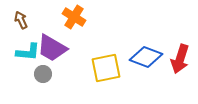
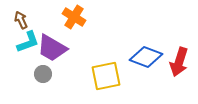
cyan L-shape: moved 10 px up; rotated 25 degrees counterclockwise
red arrow: moved 1 px left, 3 px down
yellow square: moved 8 px down
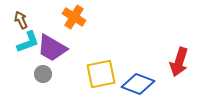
blue diamond: moved 8 px left, 27 px down
yellow square: moved 5 px left, 2 px up
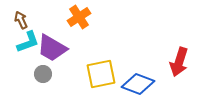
orange cross: moved 5 px right; rotated 25 degrees clockwise
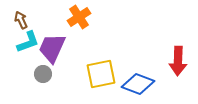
purple trapezoid: rotated 84 degrees clockwise
red arrow: moved 1 px left, 1 px up; rotated 16 degrees counterclockwise
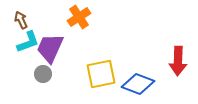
purple trapezoid: moved 2 px left
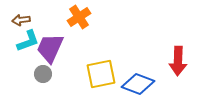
brown arrow: rotated 72 degrees counterclockwise
cyan L-shape: moved 1 px up
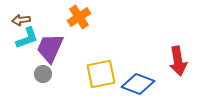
cyan L-shape: moved 1 px left, 3 px up
red arrow: rotated 12 degrees counterclockwise
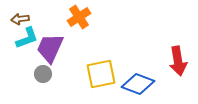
brown arrow: moved 1 px left, 1 px up
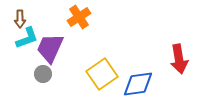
brown arrow: rotated 84 degrees counterclockwise
red arrow: moved 1 px right, 2 px up
yellow square: moved 1 px right; rotated 24 degrees counterclockwise
blue diamond: rotated 28 degrees counterclockwise
